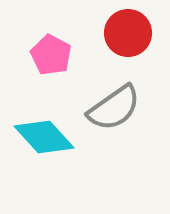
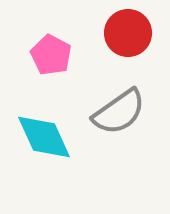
gray semicircle: moved 5 px right, 4 px down
cyan diamond: rotated 18 degrees clockwise
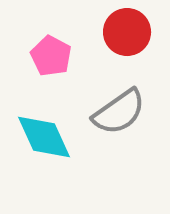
red circle: moved 1 px left, 1 px up
pink pentagon: moved 1 px down
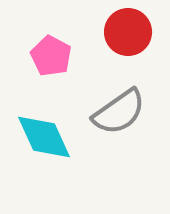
red circle: moved 1 px right
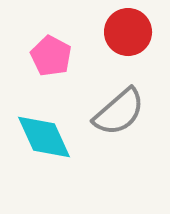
gray semicircle: rotated 6 degrees counterclockwise
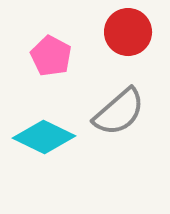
cyan diamond: rotated 40 degrees counterclockwise
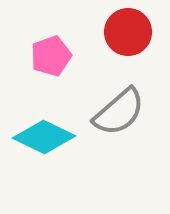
pink pentagon: rotated 24 degrees clockwise
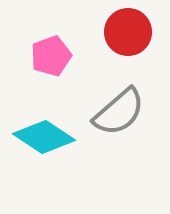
cyan diamond: rotated 8 degrees clockwise
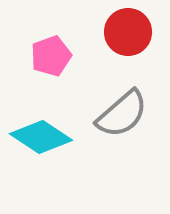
gray semicircle: moved 3 px right, 2 px down
cyan diamond: moved 3 px left
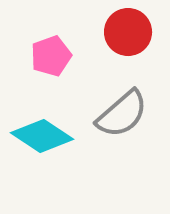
cyan diamond: moved 1 px right, 1 px up
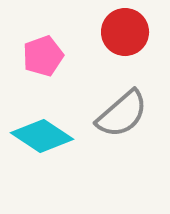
red circle: moved 3 px left
pink pentagon: moved 8 px left
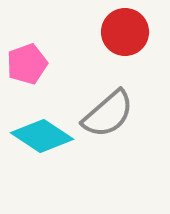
pink pentagon: moved 16 px left, 8 px down
gray semicircle: moved 14 px left
